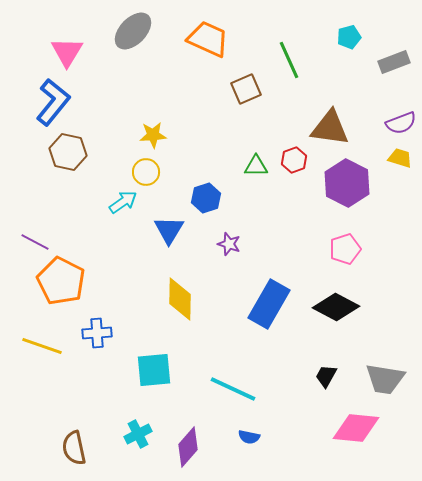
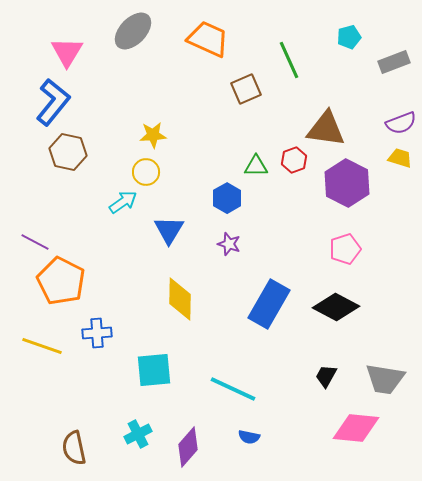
brown triangle: moved 4 px left, 1 px down
blue hexagon: moved 21 px right; rotated 12 degrees counterclockwise
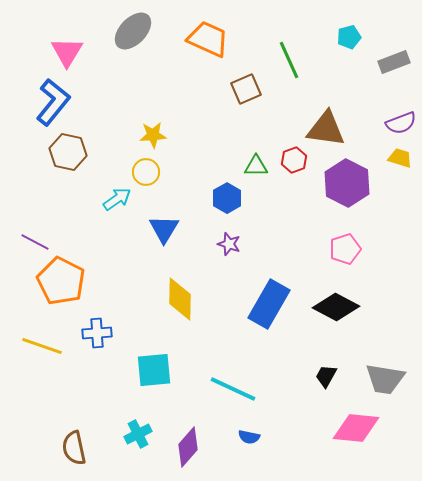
cyan arrow: moved 6 px left, 3 px up
blue triangle: moved 5 px left, 1 px up
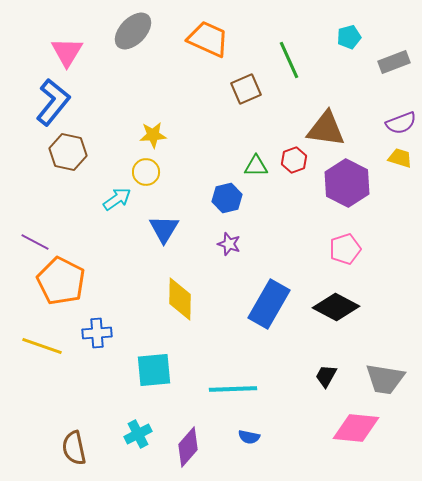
blue hexagon: rotated 16 degrees clockwise
cyan line: rotated 27 degrees counterclockwise
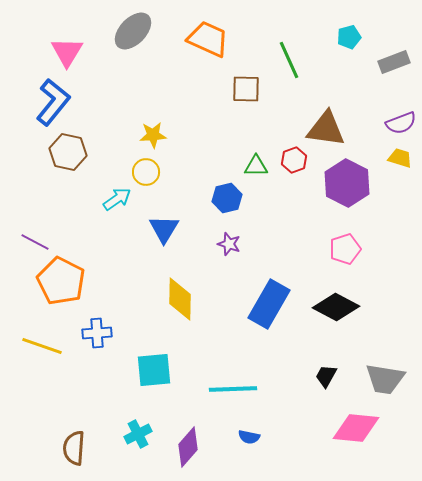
brown square: rotated 24 degrees clockwise
brown semicircle: rotated 16 degrees clockwise
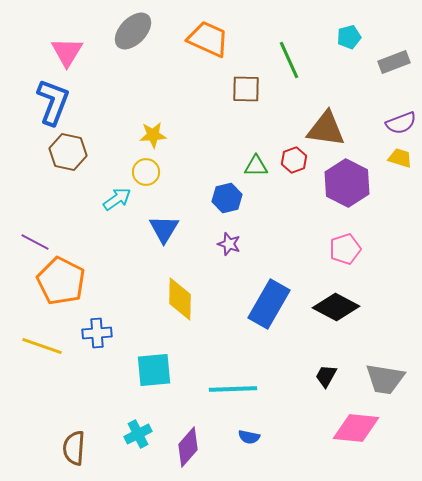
blue L-shape: rotated 18 degrees counterclockwise
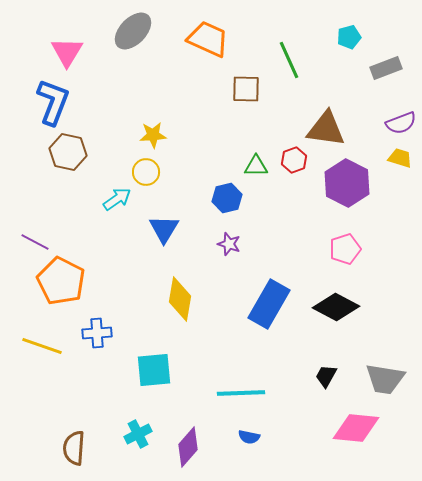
gray rectangle: moved 8 px left, 6 px down
yellow diamond: rotated 9 degrees clockwise
cyan line: moved 8 px right, 4 px down
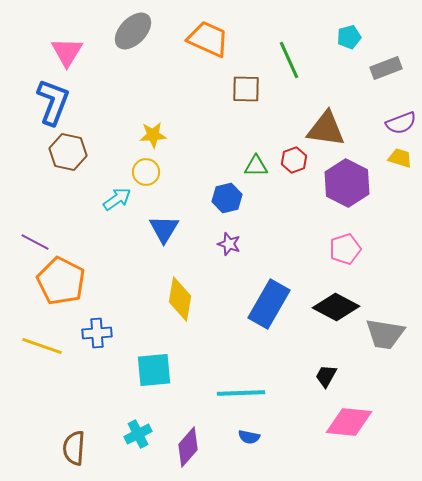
gray trapezoid: moved 45 px up
pink diamond: moved 7 px left, 6 px up
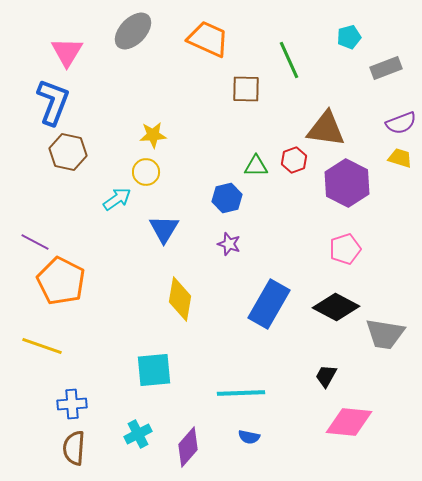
blue cross: moved 25 px left, 71 px down
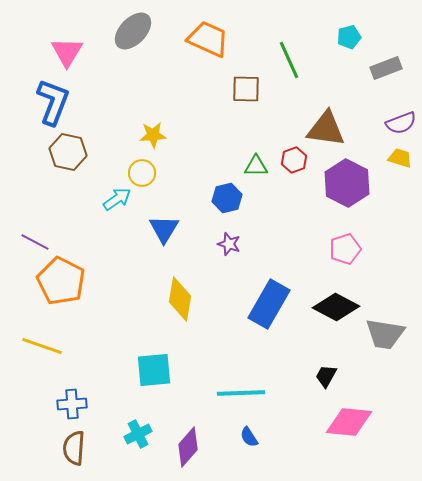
yellow circle: moved 4 px left, 1 px down
blue semicircle: rotated 45 degrees clockwise
